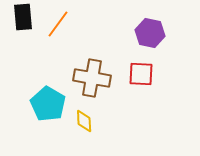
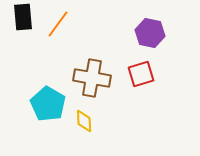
red square: rotated 20 degrees counterclockwise
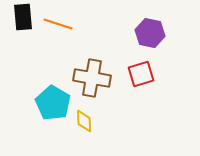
orange line: rotated 72 degrees clockwise
cyan pentagon: moved 5 px right, 1 px up
